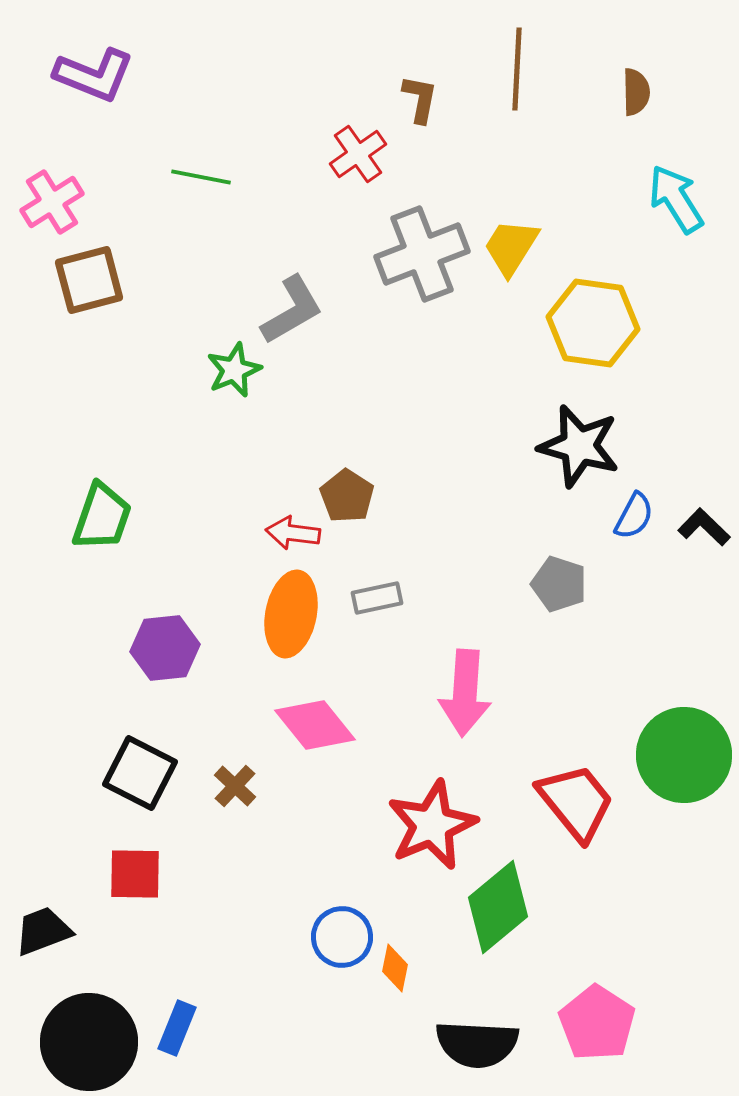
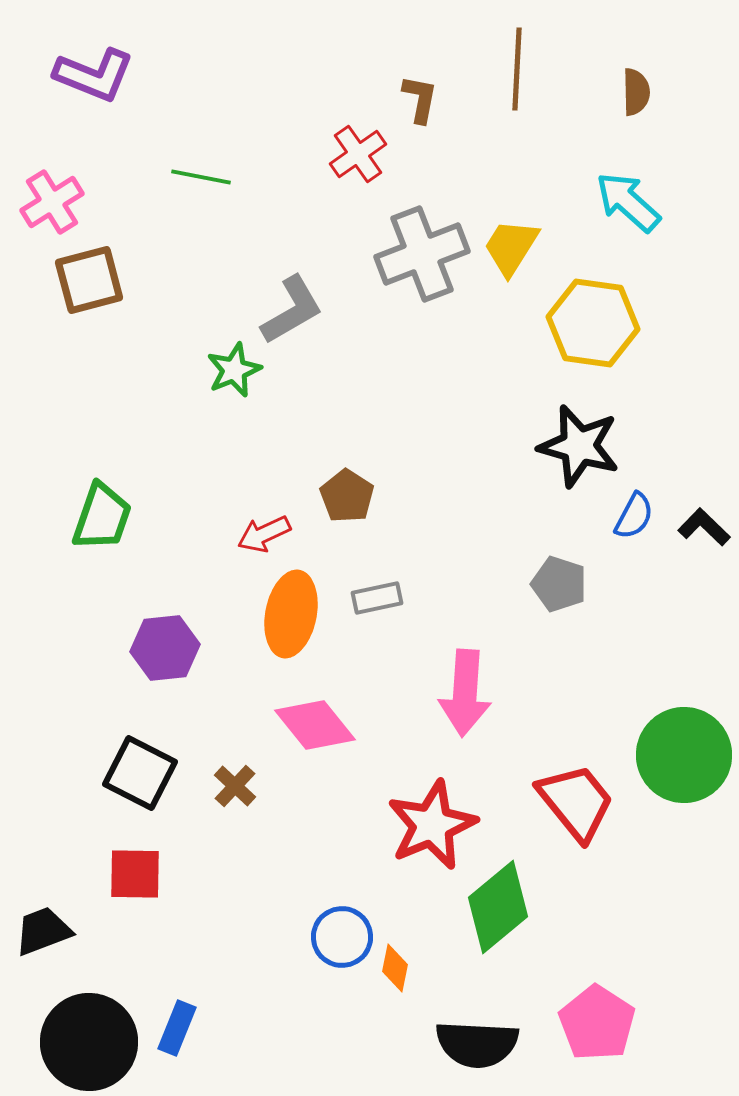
cyan arrow: moved 48 px left, 3 px down; rotated 16 degrees counterclockwise
red arrow: moved 29 px left, 1 px down; rotated 32 degrees counterclockwise
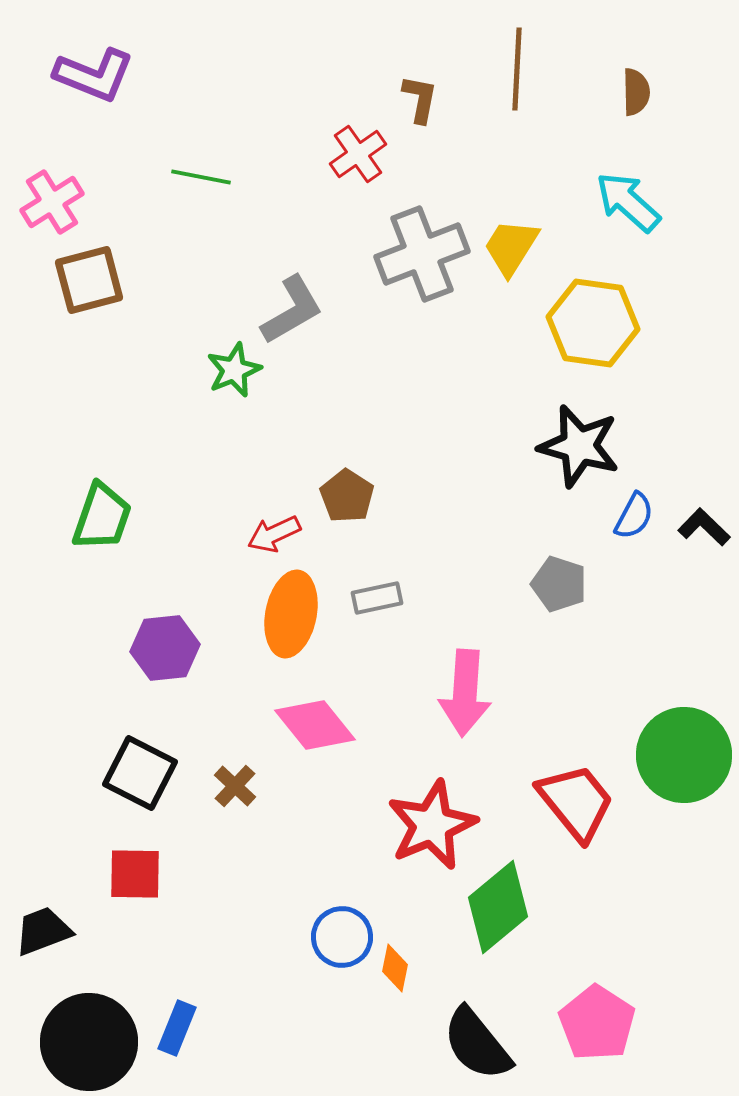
red arrow: moved 10 px right
black semicircle: rotated 48 degrees clockwise
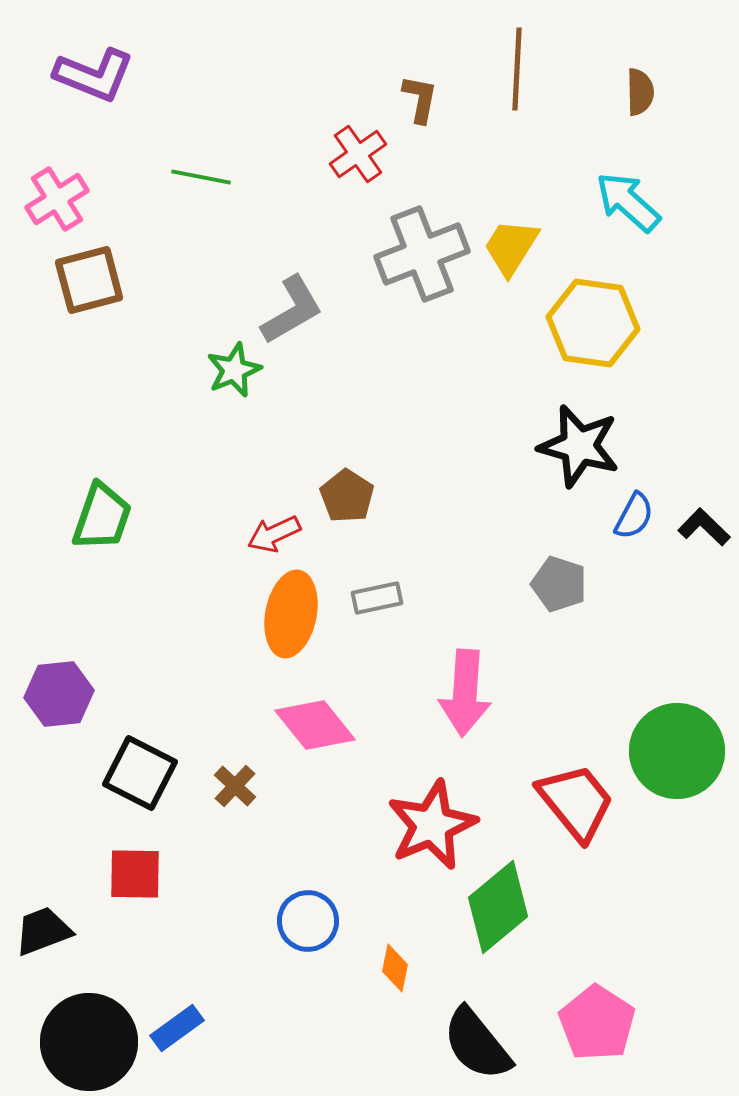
brown semicircle: moved 4 px right
pink cross: moved 5 px right, 3 px up
purple hexagon: moved 106 px left, 46 px down
green circle: moved 7 px left, 4 px up
blue circle: moved 34 px left, 16 px up
blue rectangle: rotated 32 degrees clockwise
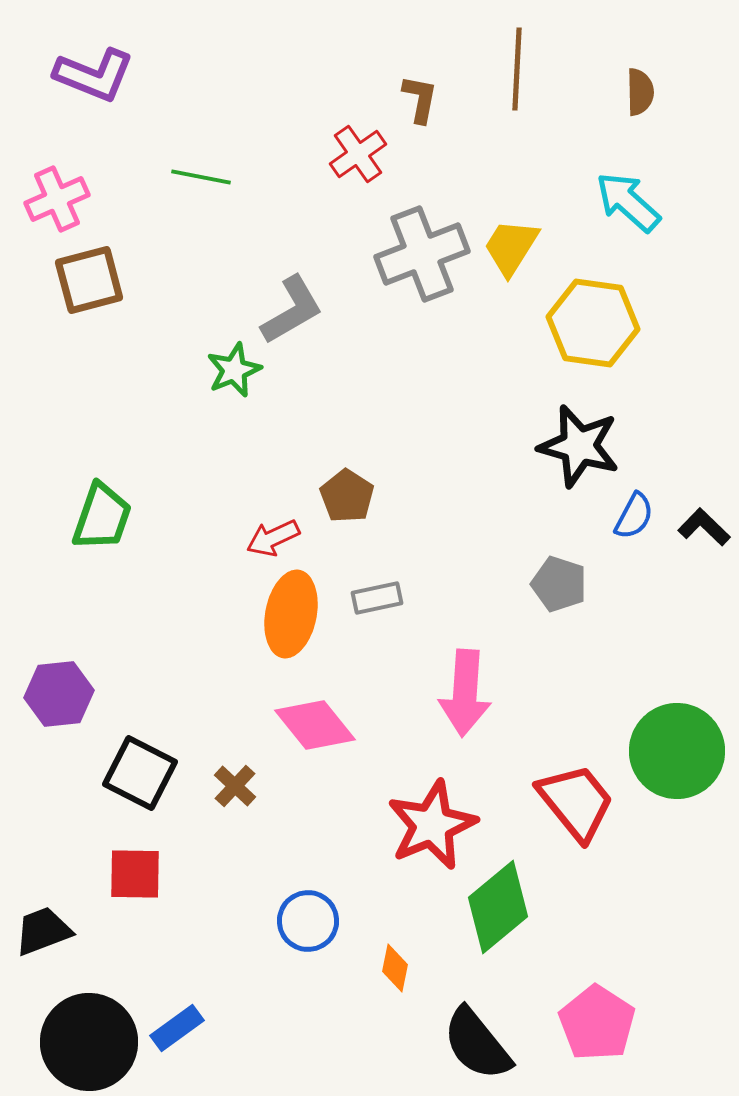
pink cross: rotated 8 degrees clockwise
red arrow: moved 1 px left, 4 px down
